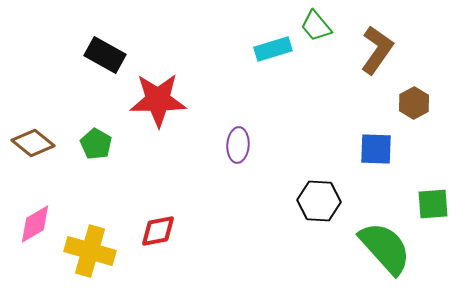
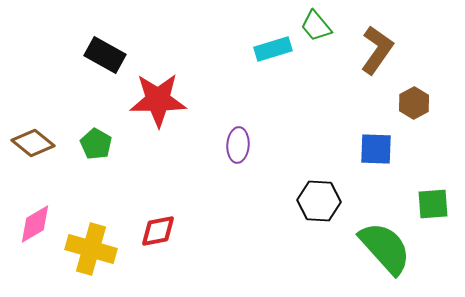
yellow cross: moved 1 px right, 2 px up
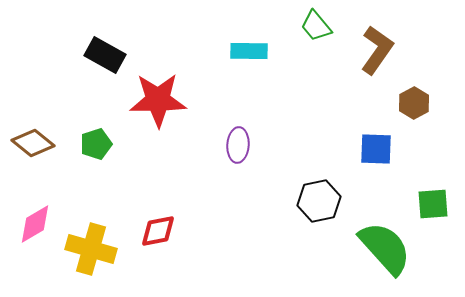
cyan rectangle: moved 24 px left, 2 px down; rotated 18 degrees clockwise
green pentagon: rotated 24 degrees clockwise
black hexagon: rotated 15 degrees counterclockwise
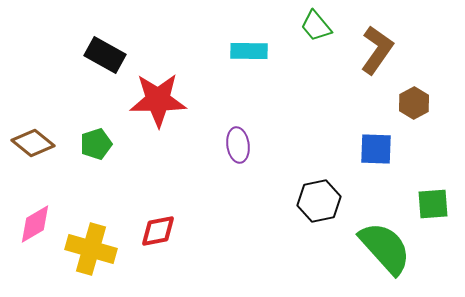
purple ellipse: rotated 12 degrees counterclockwise
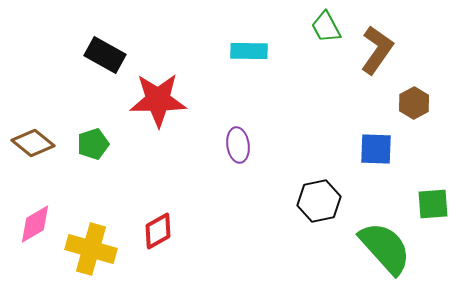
green trapezoid: moved 10 px right, 1 px down; rotated 12 degrees clockwise
green pentagon: moved 3 px left
red diamond: rotated 18 degrees counterclockwise
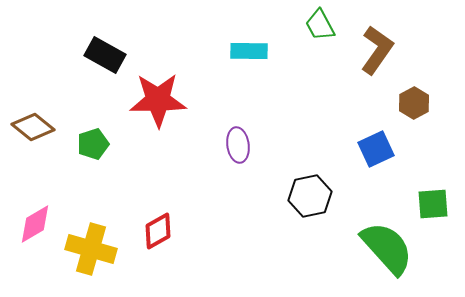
green trapezoid: moved 6 px left, 2 px up
brown diamond: moved 16 px up
blue square: rotated 27 degrees counterclockwise
black hexagon: moved 9 px left, 5 px up
green semicircle: moved 2 px right
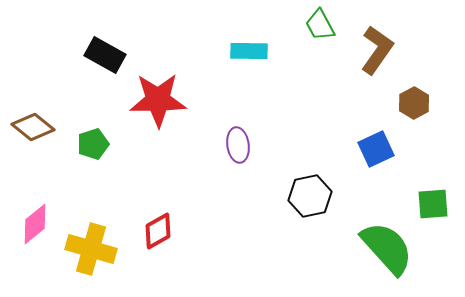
pink diamond: rotated 9 degrees counterclockwise
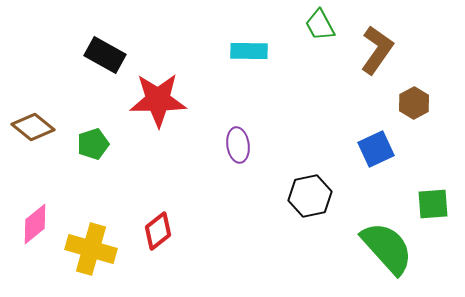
red diamond: rotated 9 degrees counterclockwise
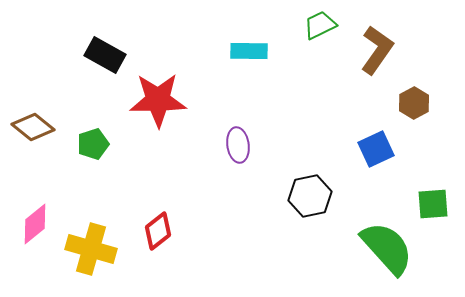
green trapezoid: rotated 92 degrees clockwise
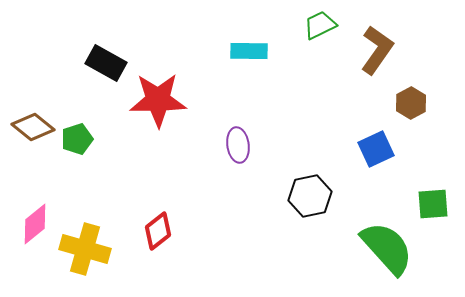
black rectangle: moved 1 px right, 8 px down
brown hexagon: moved 3 px left
green pentagon: moved 16 px left, 5 px up
yellow cross: moved 6 px left
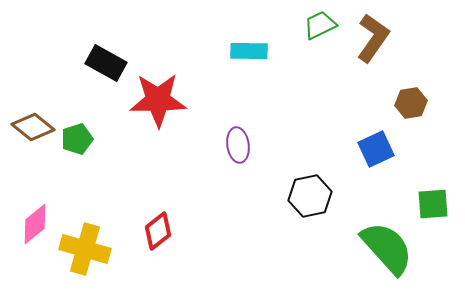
brown L-shape: moved 4 px left, 12 px up
brown hexagon: rotated 20 degrees clockwise
